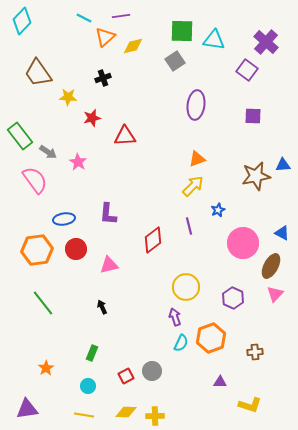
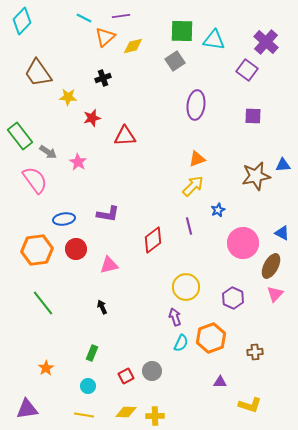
purple L-shape at (108, 214): rotated 85 degrees counterclockwise
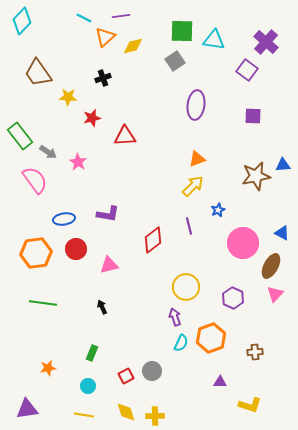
orange hexagon at (37, 250): moved 1 px left, 3 px down
green line at (43, 303): rotated 44 degrees counterclockwise
orange star at (46, 368): moved 2 px right; rotated 21 degrees clockwise
yellow diamond at (126, 412): rotated 70 degrees clockwise
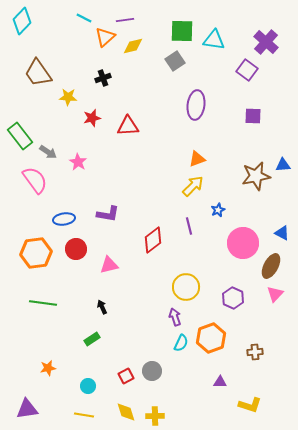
purple line at (121, 16): moved 4 px right, 4 px down
red triangle at (125, 136): moved 3 px right, 10 px up
green rectangle at (92, 353): moved 14 px up; rotated 35 degrees clockwise
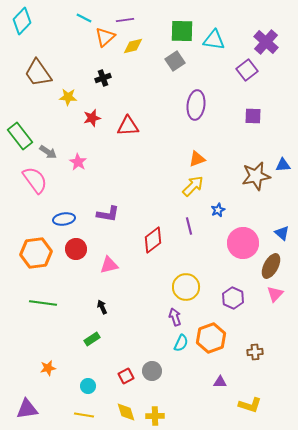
purple square at (247, 70): rotated 15 degrees clockwise
blue triangle at (282, 233): rotated 14 degrees clockwise
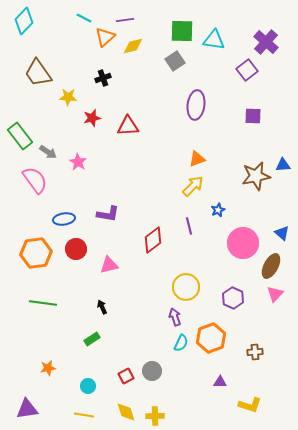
cyan diamond at (22, 21): moved 2 px right
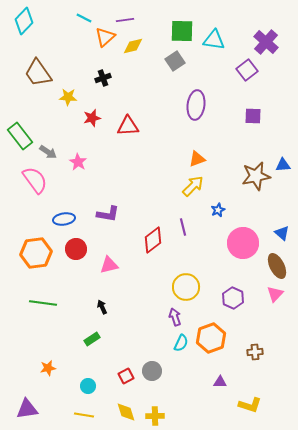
purple line at (189, 226): moved 6 px left, 1 px down
brown ellipse at (271, 266): moved 6 px right; rotated 55 degrees counterclockwise
